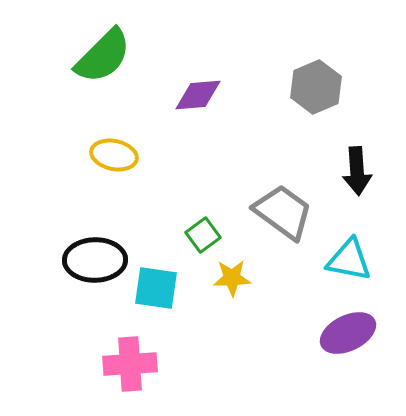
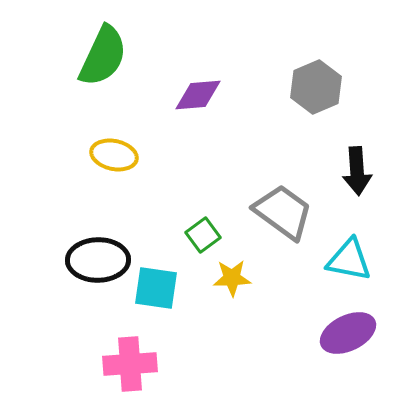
green semicircle: rotated 20 degrees counterclockwise
black ellipse: moved 3 px right
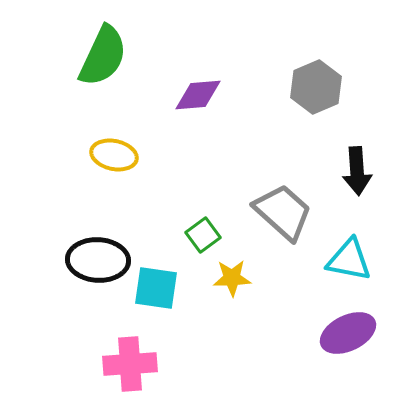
gray trapezoid: rotated 6 degrees clockwise
black ellipse: rotated 4 degrees clockwise
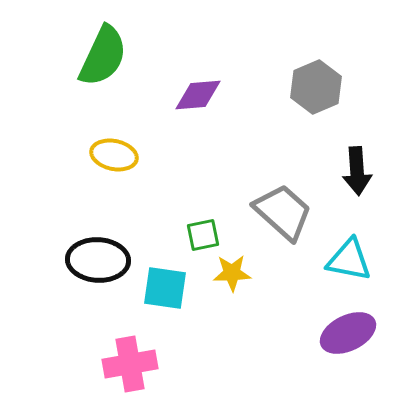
green square: rotated 24 degrees clockwise
yellow star: moved 5 px up
cyan square: moved 9 px right
pink cross: rotated 6 degrees counterclockwise
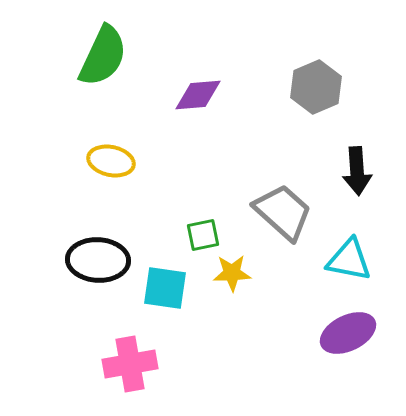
yellow ellipse: moved 3 px left, 6 px down
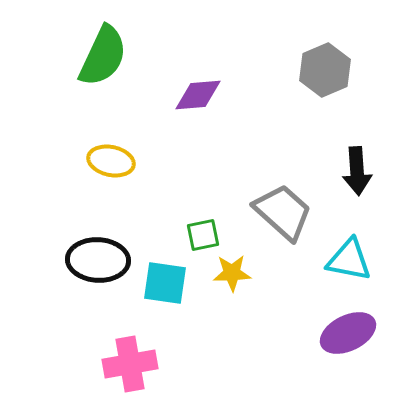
gray hexagon: moved 9 px right, 17 px up
cyan square: moved 5 px up
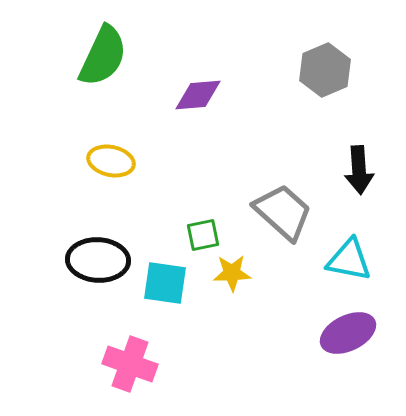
black arrow: moved 2 px right, 1 px up
pink cross: rotated 30 degrees clockwise
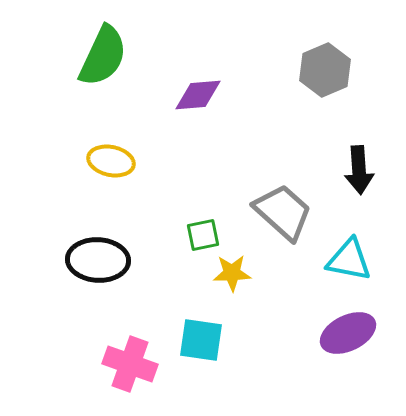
cyan square: moved 36 px right, 57 px down
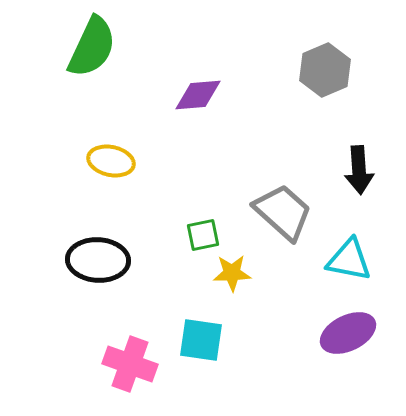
green semicircle: moved 11 px left, 9 px up
